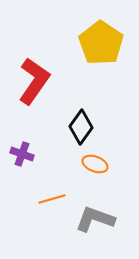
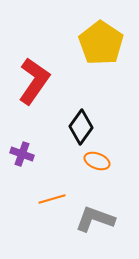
orange ellipse: moved 2 px right, 3 px up
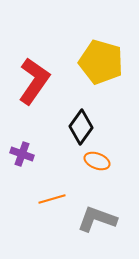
yellow pentagon: moved 19 px down; rotated 18 degrees counterclockwise
gray L-shape: moved 2 px right
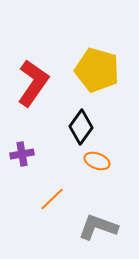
yellow pentagon: moved 4 px left, 8 px down
red L-shape: moved 1 px left, 2 px down
purple cross: rotated 30 degrees counterclockwise
orange line: rotated 28 degrees counterclockwise
gray L-shape: moved 1 px right, 8 px down
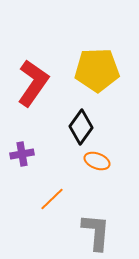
yellow pentagon: rotated 18 degrees counterclockwise
gray L-shape: moved 2 px left, 5 px down; rotated 75 degrees clockwise
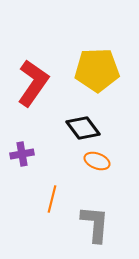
black diamond: moved 2 px right, 1 px down; rotated 72 degrees counterclockwise
orange line: rotated 32 degrees counterclockwise
gray L-shape: moved 1 px left, 8 px up
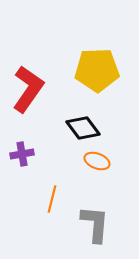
red L-shape: moved 5 px left, 6 px down
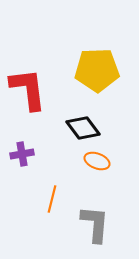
red L-shape: rotated 42 degrees counterclockwise
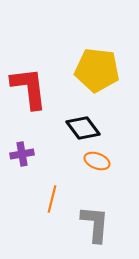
yellow pentagon: rotated 9 degrees clockwise
red L-shape: moved 1 px right, 1 px up
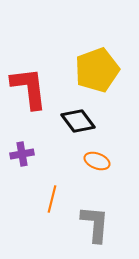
yellow pentagon: rotated 27 degrees counterclockwise
black diamond: moved 5 px left, 7 px up
